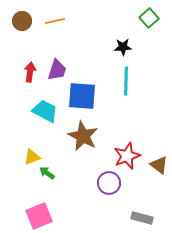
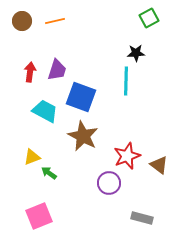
green square: rotated 12 degrees clockwise
black star: moved 13 px right, 6 px down
blue square: moved 1 px left, 1 px down; rotated 16 degrees clockwise
green arrow: moved 2 px right
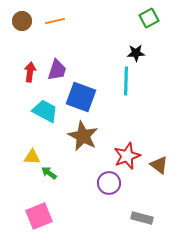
yellow triangle: rotated 24 degrees clockwise
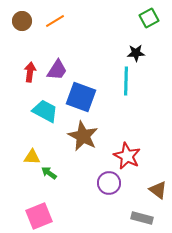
orange line: rotated 18 degrees counterclockwise
purple trapezoid: rotated 15 degrees clockwise
red star: rotated 24 degrees counterclockwise
brown triangle: moved 1 px left, 25 px down
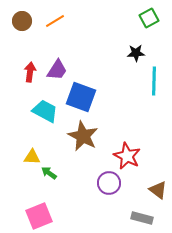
cyan line: moved 28 px right
